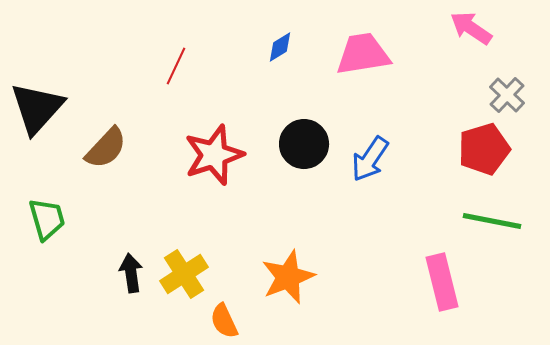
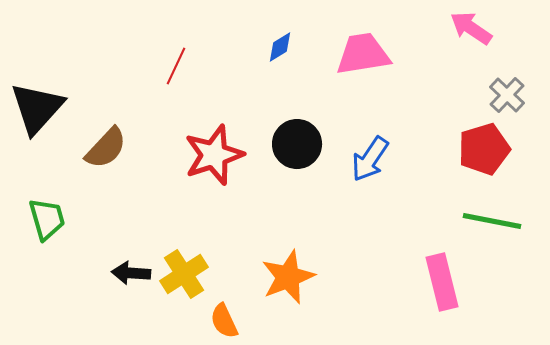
black circle: moved 7 px left
black arrow: rotated 78 degrees counterclockwise
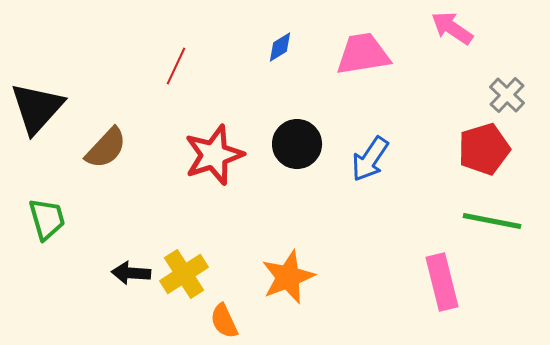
pink arrow: moved 19 px left
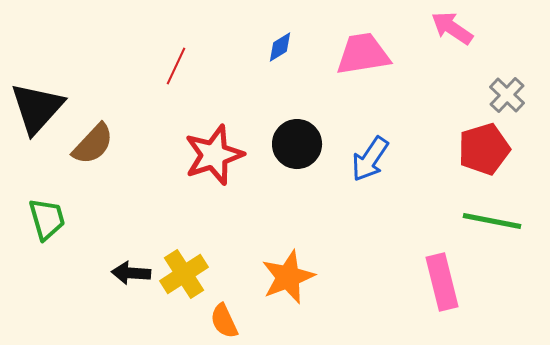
brown semicircle: moved 13 px left, 4 px up
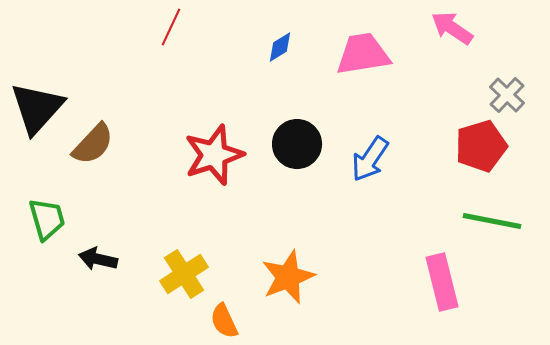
red line: moved 5 px left, 39 px up
red pentagon: moved 3 px left, 3 px up
black arrow: moved 33 px left, 14 px up; rotated 9 degrees clockwise
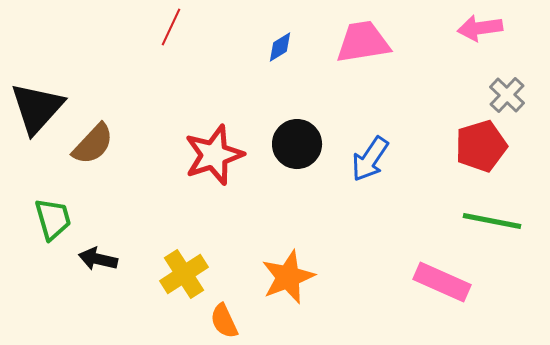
pink arrow: moved 28 px right; rotated 42 degrees counterclockwise
pink trapezoid: moved 12 px up
green trapezoid: moved 6 px right
pink rectangle: rotated 52 degrees counterclockwise
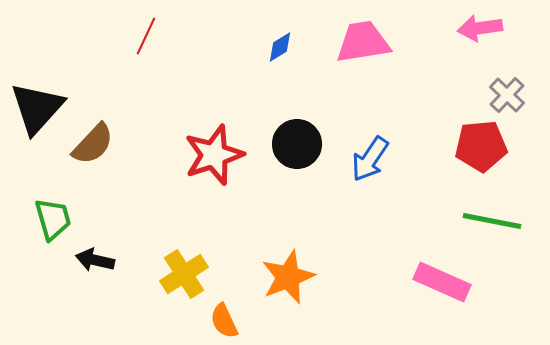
red line: moved 25 px left, 9 px down
red pentagon: rotated 12 degrees clockwise
black arrow: moved 3 px left, 1 px down
